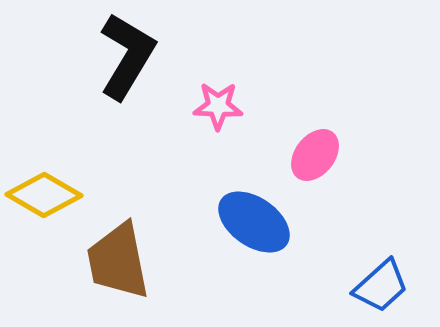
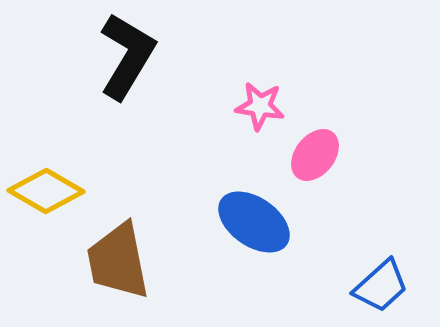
pink star: moved 42 px right; rotated 6 degrees clockwise
yellow diamond: moved 2 px right, 4 px up
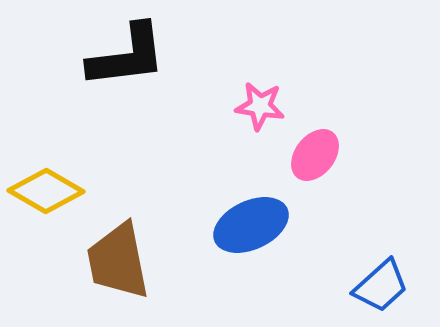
black L-shape: rotated 52 degrees clockwise
blue ellipse: moved 3 px left, 3 px down; rotated 60 degrees counterclockwise
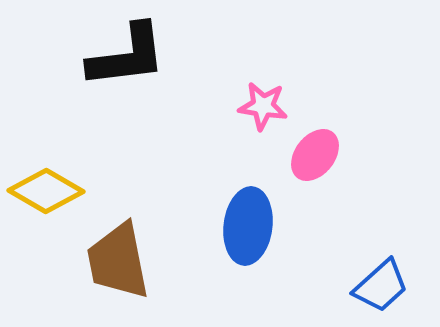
pink star: moved 3 px right
blue ellipse: moved 3 px left, 1 px down; rotated 58 degrees counterclockwise
